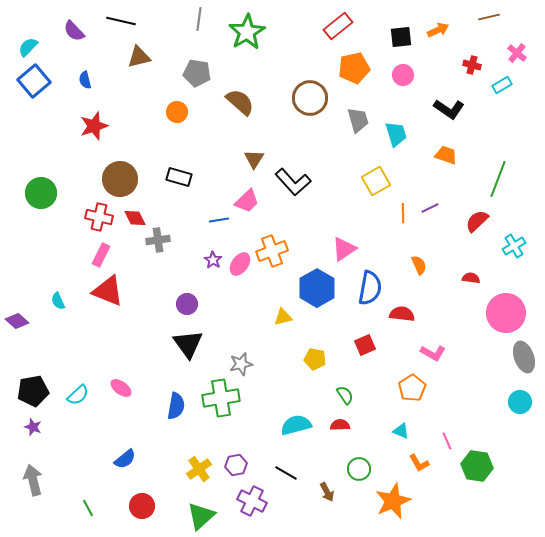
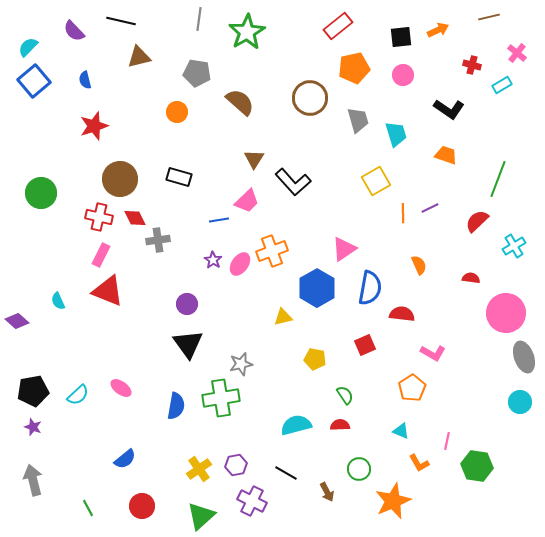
pink line at (447, 441): rotated 36 degrees clockwise
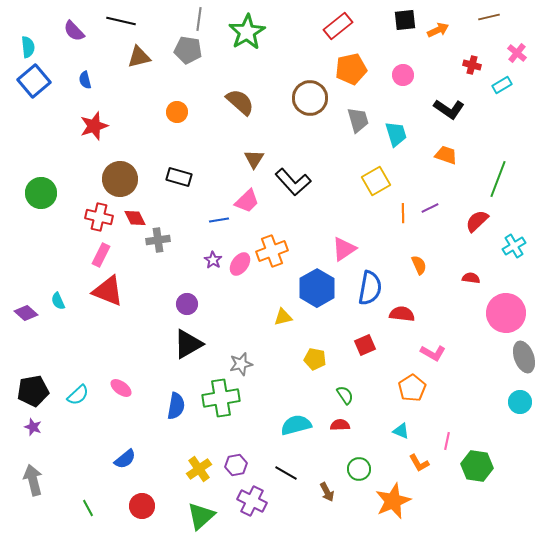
black square at (401, 37): moved 4 px right, 17 px up
cyan semicircle at (28, 47): rotated 130 degrees clockwise
orange pentagon at (354, 68): moved 3 px left, 1 px down
gray pentagon at (197, 73): moved 9 px left, 23 px up
purple diamond at (17, 321): moved 9 px right, 8 px up
black triangle at (188, 344): rotated 36 degrees clockwise
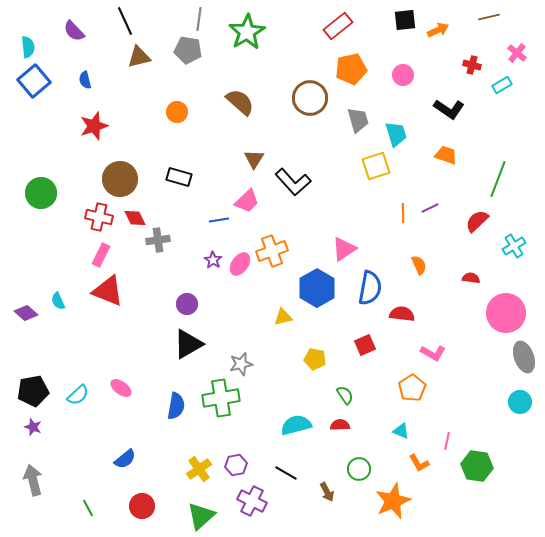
black line at (121, 21): moved 4 px right; rotated 52 degrees clockwise
yellow square at (376, 181): moved 15 px up; rotated 12 degrees clockwise
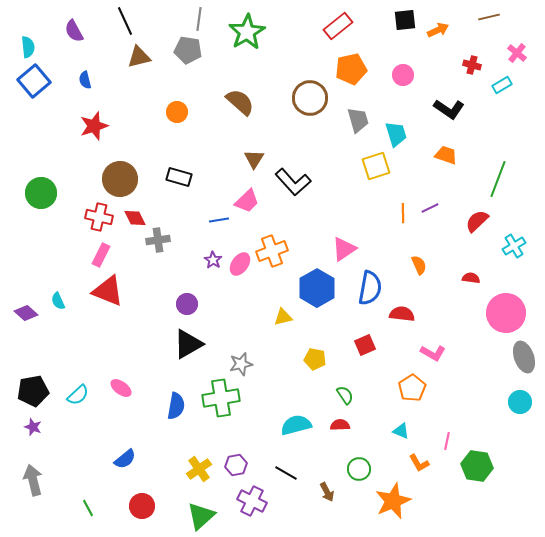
purple semicircle at (74, 31): rotated 15 degrees clockwise
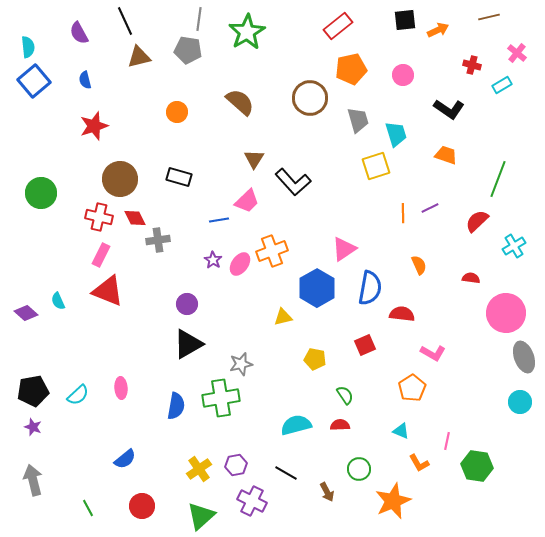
purple semicircle at (74, 31): moved 5 px right, 2 px down
pink ellipse at (121, 388): rotated 50 degrees clockwise
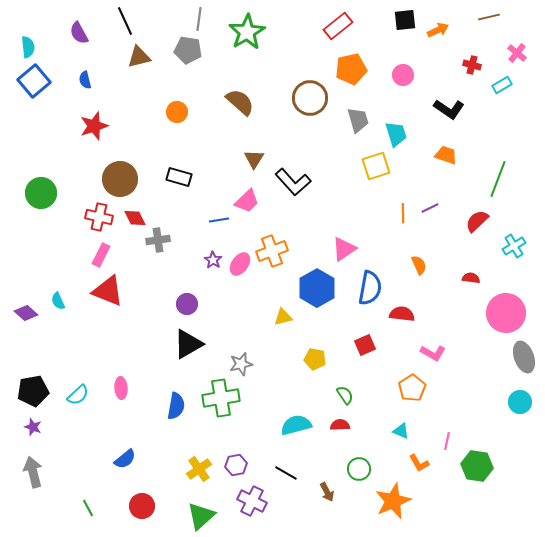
gray arrow at (33, 480): moved 8 px up
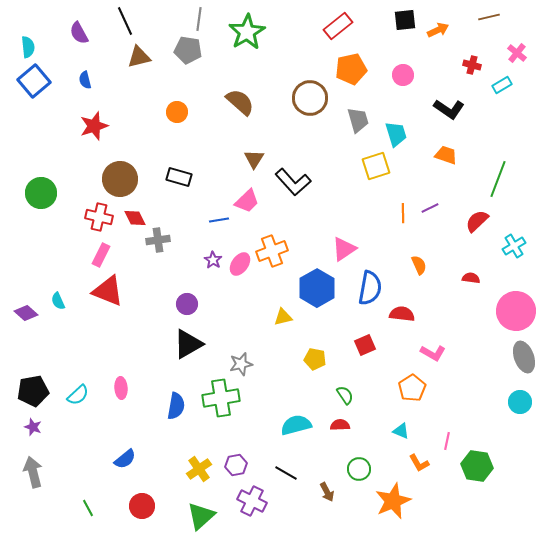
pink circle at (506, 313): moved 10 px right, 2 px up
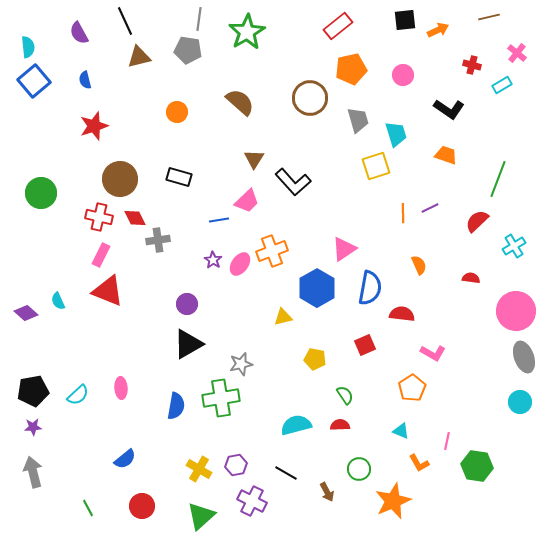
purple star at (33, 427): rotated 24 degrees counterclockwise
yellow cross at (199, 469): rotated 25 degrees counterclockwise
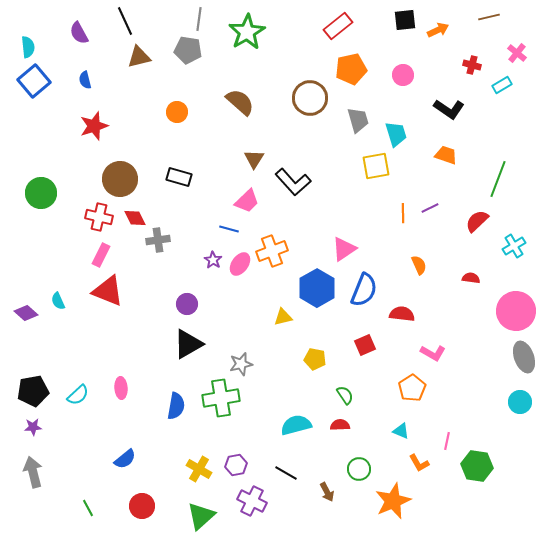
yellow square at (376, 166): rotated 8 degrees clockwise
blue line at (219, 220): moved 10 px right, 9 px down; rotated 24 degrees clockwise
blue semicircle at (370, 288): moved 6 px left, 2 px down; rotated 12 degrees clockwise
